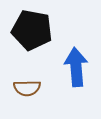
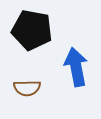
blue arrow: rotated 6 degrees counterclockwise
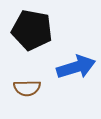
blue arrow: rotated 84 degrees clockwise
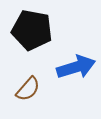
brown semicircle: moved 1 px right, 1 px down; rotated 48 degrees counterclockwise
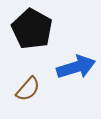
black pentagon: moved 1 px up; rotated 18 degrees clockwise
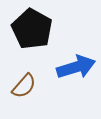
brown semicircle: moved 4 px left, 3 px up
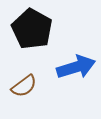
brown semicircle: rotated 12 degrees clockwise
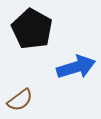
brown semicircle: moved 4 px left, 14 px down
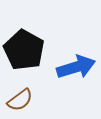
black pentagon: moved 8 px left, 21 px down
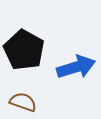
brown semicircle: moved 3 px right, 2 px down; rotated 124 degrees counterclockwise
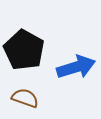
brown semicircle: moved 2 px right, 4 px up
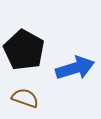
blue arrow: moved 1 px left, 1 px down
